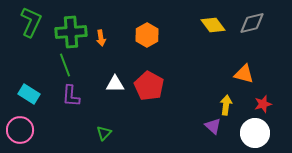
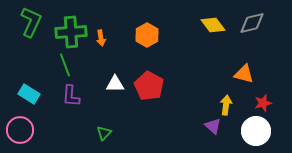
red star: moved 1 px up
white circle: moved 1 px right, 2 px up
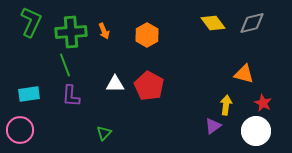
yellow diamond: moved 2 px up
orange arrow: moved 3 px right, 7 px up; rotated 14 degrees counterclockwise
cyan rectangle: rotated 40 degrees counterclockwise
red star: rotated 30 degrees counterclockwise
purple triangle: rotated 42 degrees clockwise
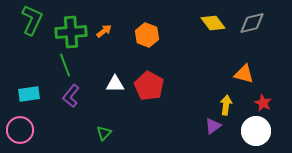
green L-shape: moved 1 px right, 2 px up
orange arrow: rotated 105 degrees counterclockwise
orange hexagon: rotated 10 degrees counterclockwise
purple L-shape: rotated 35 degrees clockwise
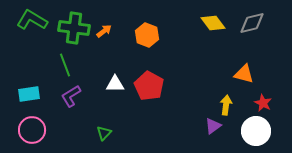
green L-shape: rotated 84 degrees counterclockwise
green cross: moved 3 px right, 4 px up; rotated 12 degrees clockwise
purple L-shape: rotated 20 degrees clockwise
pink circle: moved 12 px right
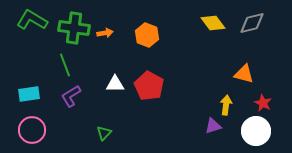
orange arrow: moved 1 px right, 2 px down; rotated 28 degrees clockwise
purple triangle: rotated 18 degrees clockwise
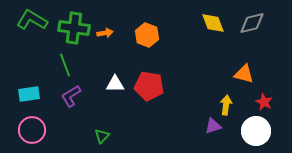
yellow diamond: rotated 15 degrees clockwise
red pentagon: rotated 20 degrees counterclockwise
red star: moved 1 px right, 1 px up
green triangle: moved 2 px left, 3 px down
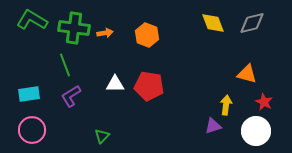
orange triangle: moved 3 px right
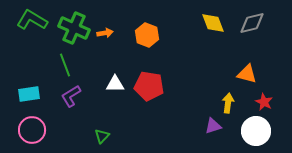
green cross: rotated 16 degrees clockwise
yellow arrow: moved 2 px right, 2 px up
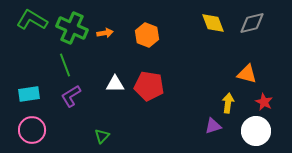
green cross: moved 2 px left
